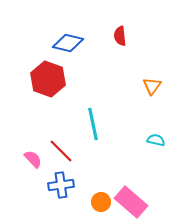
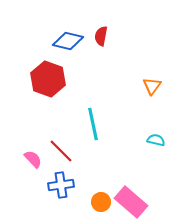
red semicircle: moved 19 px left; rotated 18 degrees clockwise
blue diamond: moved 2 px up
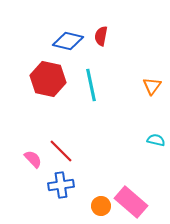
red hexagon: rotated 8 degrees counterclockwise
cyan line: moved 2 px left, 39 px up
orange circle: moved 4 px down
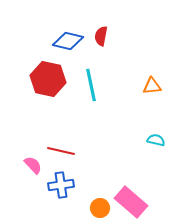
orange triangle: rotated 48 degrees clockwise
red line: rotated 32 degrees counterclockwise
pink semicircle: moved 6 px down
orange circle: moved 1 px left, 2 px down
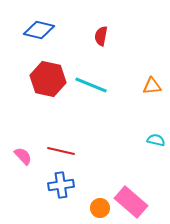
blue diamond: moved 29 px left, 11 px up
cyan line: rotated 56 degrees counterclockwise
pink semicircle: moved 10 px left, 9 px up
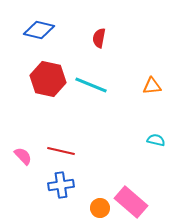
red semicircle: moved 2 px left, 2 px down
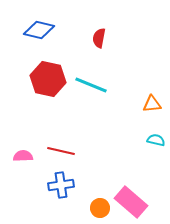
orange triangle: moved 18 px down
pink semicircle: rotated 48 degrees counterclockwise
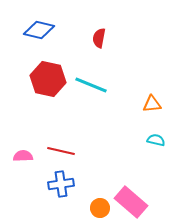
blue cross: moved 1 px up
